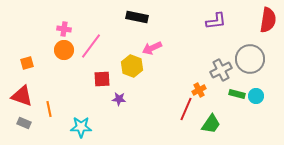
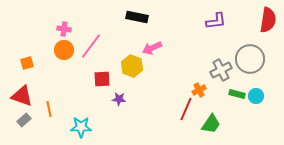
gray rectangle: moved 3 px up; rotated 64 degrees counterclockwise
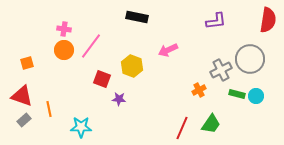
pink arrow: moved 16 px right, 2 px down
red square: rotated 24 degrees clockwise
red line: moved 4 px left, 19 px down
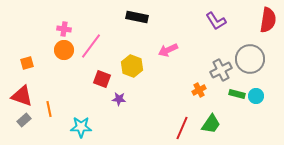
purple L-shape: rotated 65 degrees clockwise
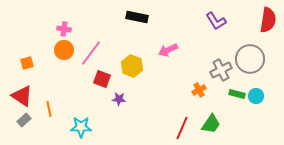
pink line: moved 7 px down
red triangle: rotated 15 degrees clockwise
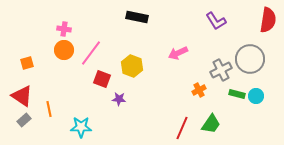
pink arrow: moved 10 px right, 3 px down
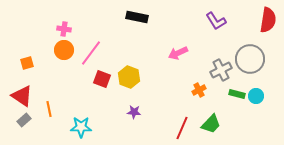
yellow hexagon: moved 3 px left, 11 px down
purple star: moved 15 px right, 13 px down
green trapezoid: rotated 10 degrees clockwise
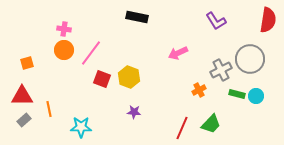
red triangle: rotated 35 degrees counterclockwise
